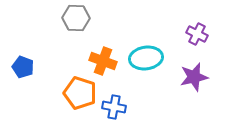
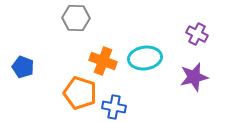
cyan ellipse: moved 1 px left
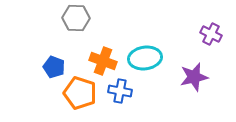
purple cross: moved 14 px right
blue pentagon: moved 31 px right
blue cross: moved 6 px right, 16 px up
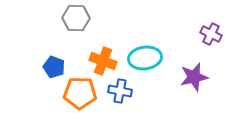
orange pentagon: rotated 16 degrees counterclockwise
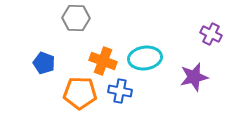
blue pentagon: moved 10 px left, 4 px up
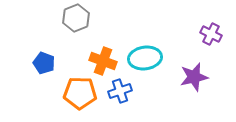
gray hexagon: rotated 24 degrees counterclockwise
blue cross: rotated 30 degrees counterclockwise
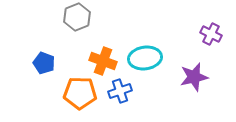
gray hexagon: moved 1 px right, 1 px up
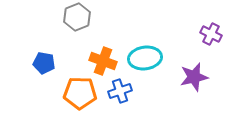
blue pentagon: rotated 10 degrees counterclockwise
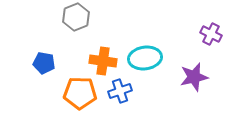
gray hexagon: moved 1 px left
orange cross: rotated 12 degrees counterclockwise
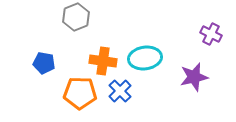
blue cross: rotated 25 degrees counterclockwise
